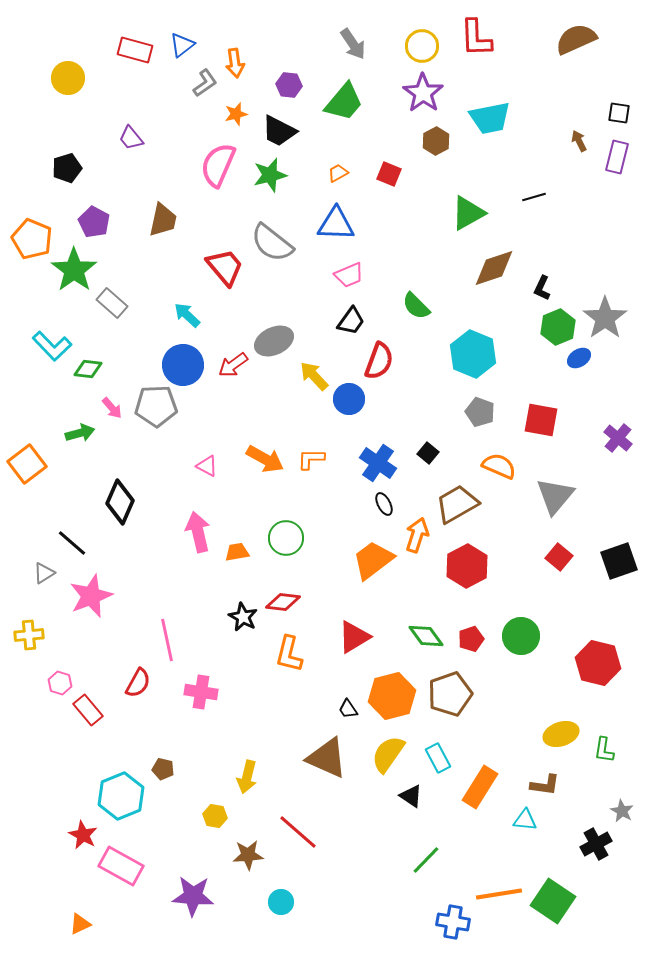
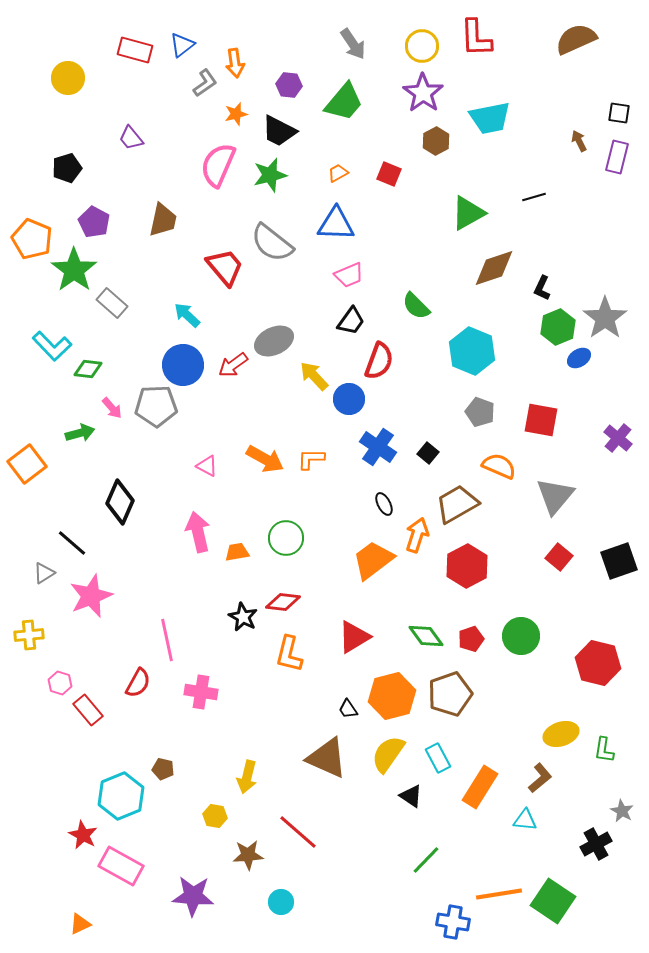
cyan hexagon at (473, 354): moved 1 px left, 3 px up
blue cross at (378, 463): moved 16 px up
brown L-shape at (545, 785): moved 5 px left, 7 px up; rotated 48 degrees counterclockwise
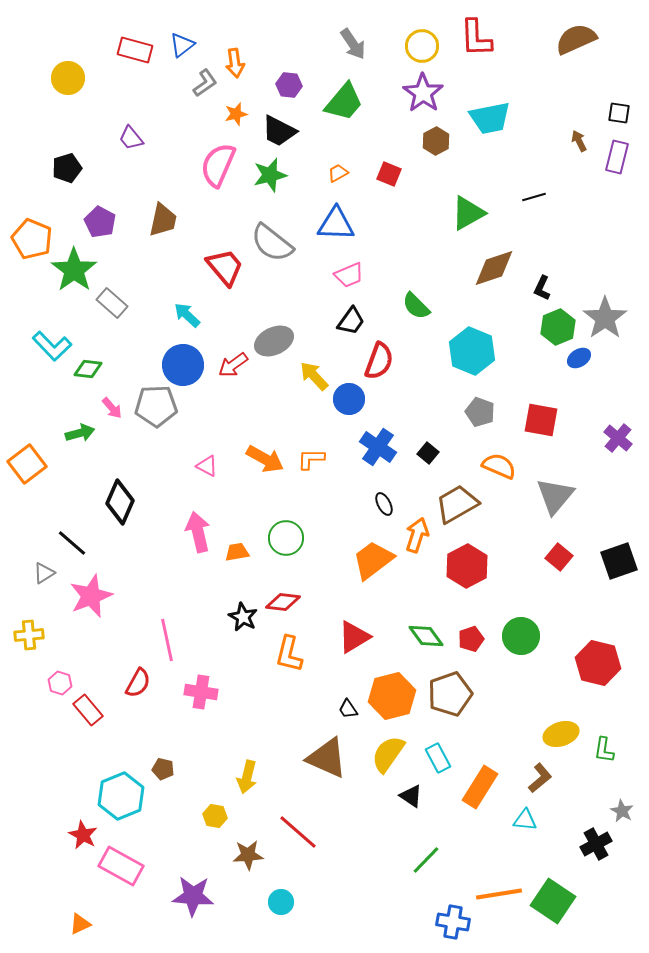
purple pentagon at (94, 222): moved 6 px right
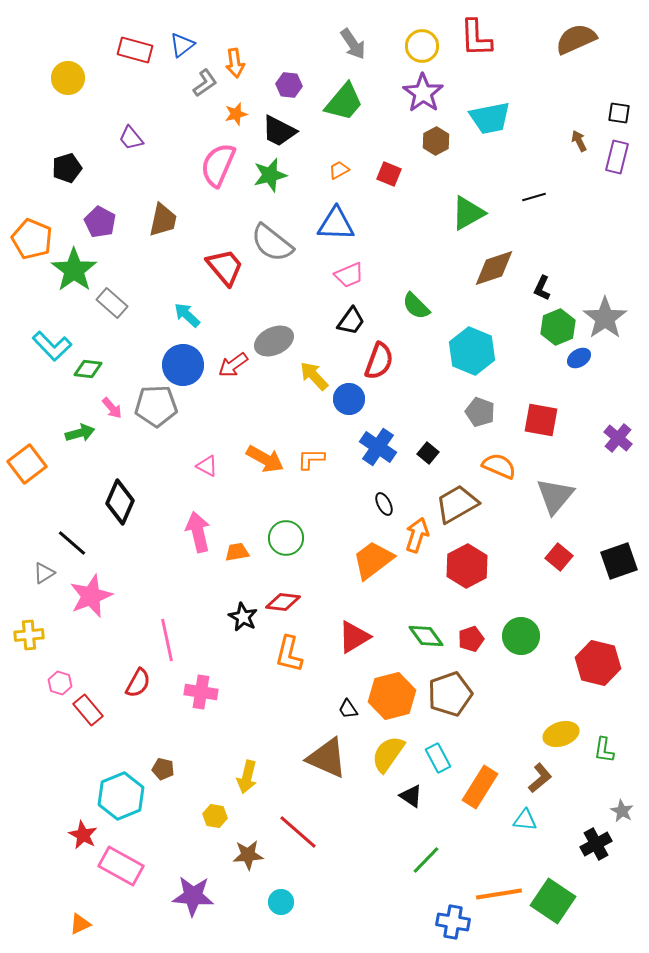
orange trapezoid at (338, 173): moved 1 px right, 3 px up
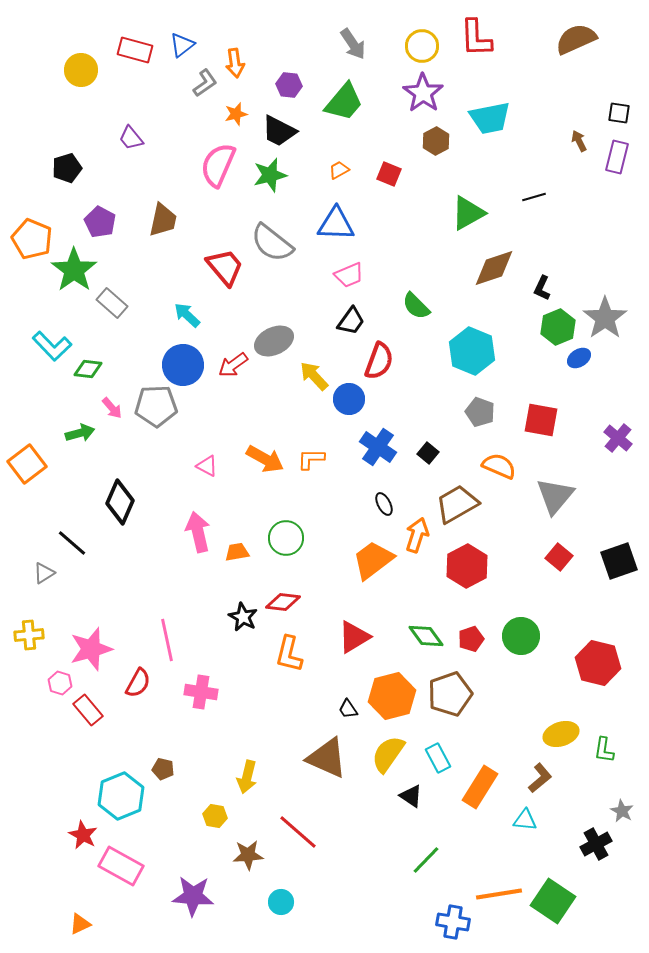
yellow circle at (68, 78): moved 13 px right, 8 px up
pink star at (91, 596): moved 53 px down; rotated 6 degrees clockwise
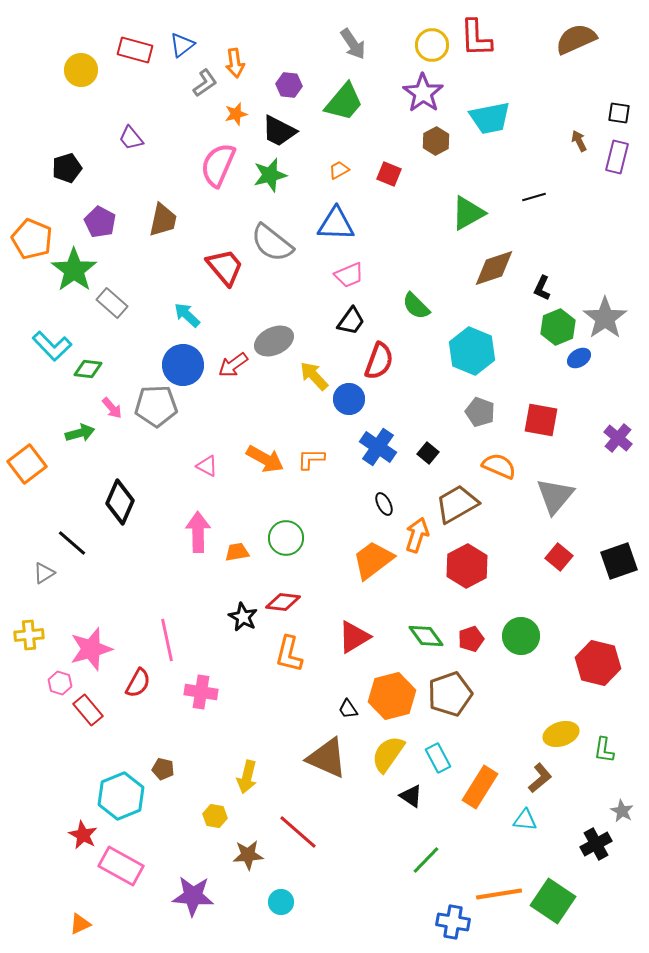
yellow circle at (422, 46): moved 10 px right, 1 px up
pink arrow at (198, 532): rotated 12 degrees clockwise
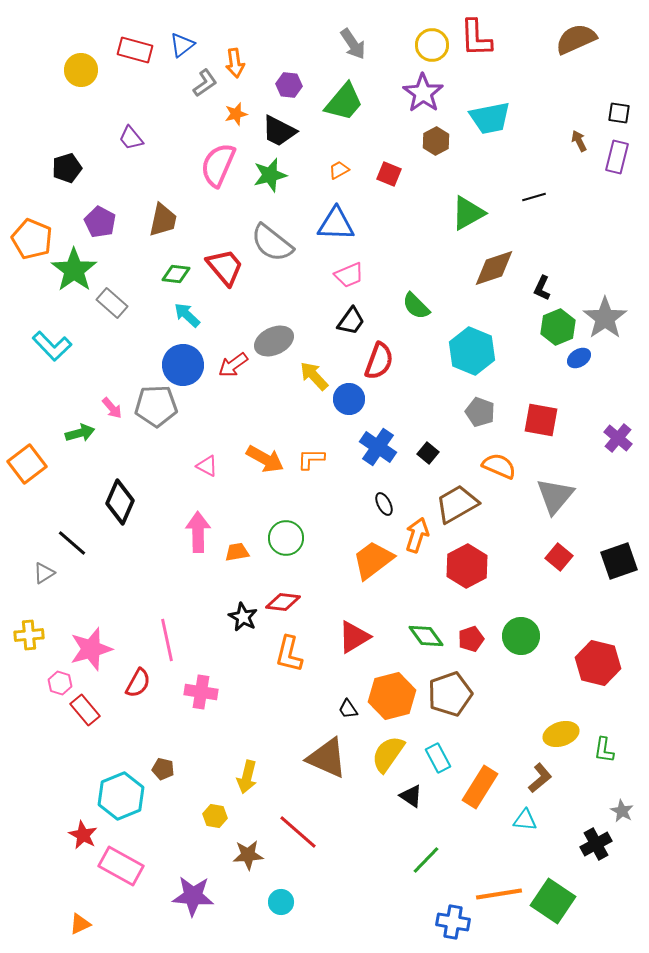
green diamond at (88, 369): moved 88 px right, 95 px up
red rectangle at (88, 710): moved 3 px left
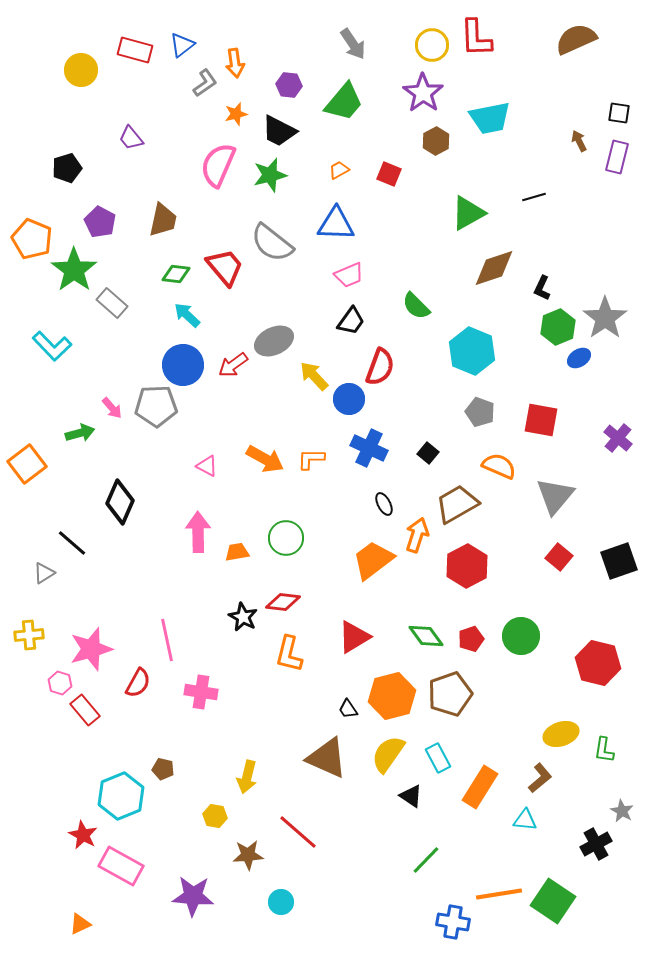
red semicircle at (379, 361): moved 1 px right, 6 px down
blue cross at (378, 447): moved 9 px left, 1 px down; rotated 9 degrees counterclockwise
